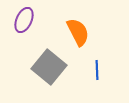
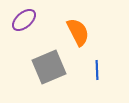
purple ellipse: rotated 25 degrees clockwise
gray square: rotated 28 degrees clockwise
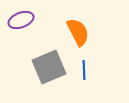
purple ellipse: moved 3 px left; rotated 20 degrees clockwise
blue line: moved 13 px left
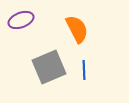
orange semicircle: moved 1 px left, 3 px up
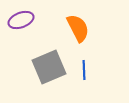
orange semicircle: moved 1 px right, 1 px up
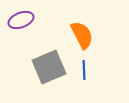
orange semicircle: moved 4 px right, 7 px down
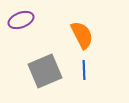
gray square: moved 4 px left, 4 px down
